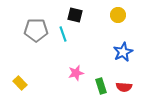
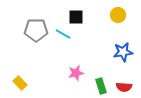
black square: moved 1 px right, 2 px down; rotated 14 degrees counterclockwise
cyan line: rotated 42 degrees counterclockwise
blue star: rotated 18 degrees clockwise
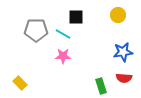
pink star: moved 13 px left, 17 px up; rotated 14 degrees clockwise
red semicircle: moved 9 px up
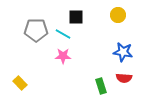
blue star: rotated 18 degrees clockwise
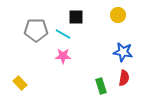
red semicircle: rotated 84 degrees counterclockwise
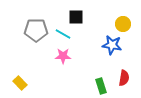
yellow circle: moved 5 px right, 9 px down
blue star: moved 11 px left, 7 px up
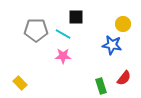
red semicircle: rotated 28 degrees clockwise
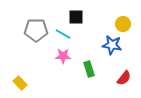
green rectangle: moved 12 px left, 17 px up
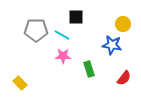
cyan line: moved 1 px left, 1 px down
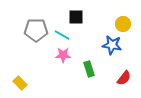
pink star: moved 1 px up
